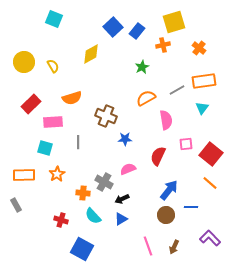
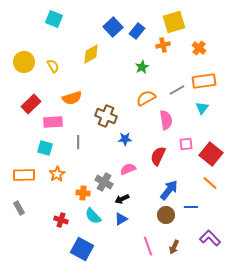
gray rectangle at (16, 205): moved 3 px right, 3 px down
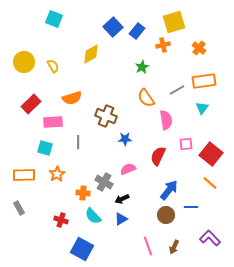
orange semicircle at (146, 98): rotated 96 degrees counterclockwise
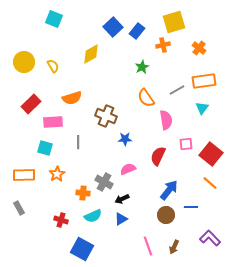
cyan semicircle at (93, 216): rotated 72 degrees counterclockwise
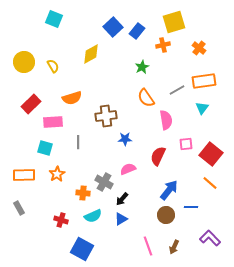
brown cross at (106, 116): rotated 30 degrees counterclockwise
black arrow at (122, 199): rotated 24 degrees counterclockwise
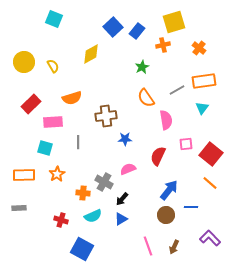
gray rectangle at (19, 208): rotated 64 degrees counterclockwise
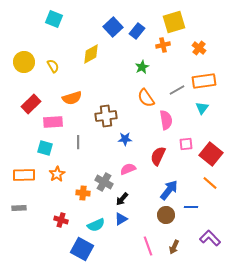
cyan semicircle at (93, 216): moved 3 px right, 9 px down
